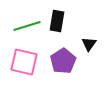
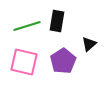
black triangle: rotated 14 degrees clockwise
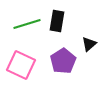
green line: moved 2 px up
pink square: moved 3 px left, 3 px down; rotated 12 degrees clockwise
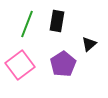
green line: rotated 52 degrees counterclockwise
purple pentagon: moved 3 px down
pink square: moved 1 px left; rotated 28 degrees clockwise
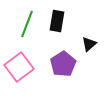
pink square: moved 1 px left, 2 px down
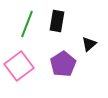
pink square: moved 1 px up
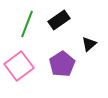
black rectangle: moved 2 px right, 1 px up; rotated 45 degrees clockwise
purple pentagon: moved 1 px left
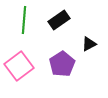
green line: moved 3 px left, 4 px up; rotated 16 degrees counterclockwise
black triangle: rotated 14 degrees clockwise
